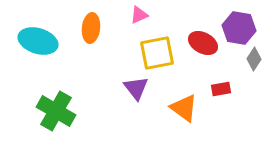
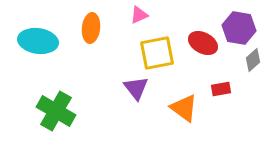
cyan ellipse: rotated 9 degrees counterclockwise
gray diamond: moved 1 px left, 1 px down; rotated 15 degrees clockwise
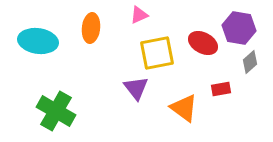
gray diamond: moved 3 px left, 2 px down
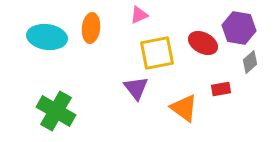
cyan ellipse: moved 9 px right, 4 px up
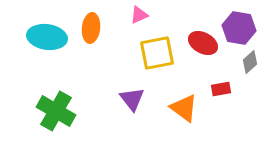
purple triangle: moved 4 px left, 11 px down
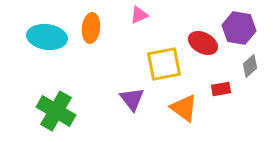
yellow square: moved 7 px right, 11 px down
gray diamond: moved 4 px down
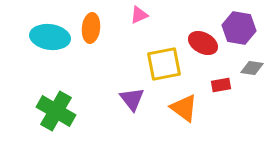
cyan ellipse: moved 3 px right
gray diamond: moved 2 px right, 2 px down; rotated 50 degrees clockwise
red rectangle: moved 4 px up
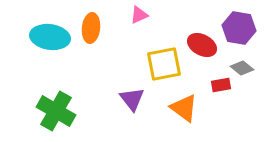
red ellipse: moved 1 px left, 2 px down
gray diamond: moved 10 px left; rotated 30 degrees clockwise
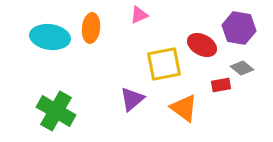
purple triangle: rotated 28 degrees clockwise
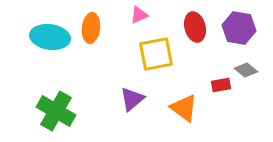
red ellipse: moved 7 px left, 18 px up; rotated 48 degrees clockwise
yellow square: moved 8 px left, 10 px up
gray diamond: moved 4 px right, 2 px down
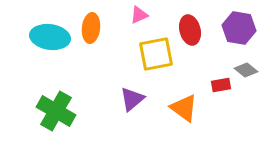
red ellipse: moved 5 px left, 3 px down
